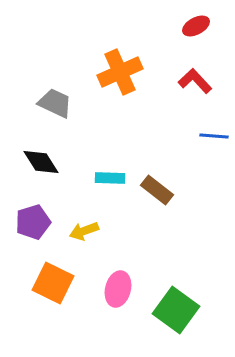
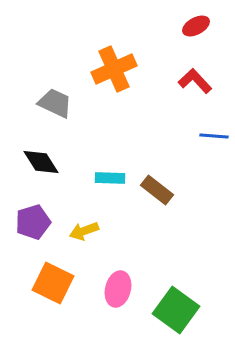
orange cross: moved 6 px left, 3 px up
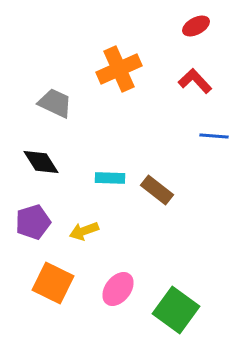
orange cross: moved 5 px right
pink ellipse: rotated 24 degrees clockwise
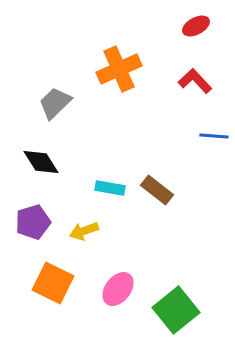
gray trapezoid: rotated 69 degrees counterclockwise
cyan rectangle: moved 10 px down; rotated 8 degrees clockwise
green square: rotated 15 degrees clockwise
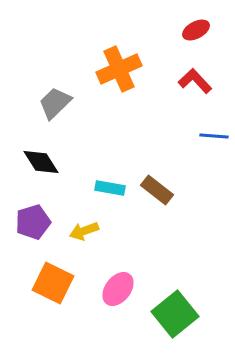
red ellipse: moved 4 px down
green square: moved 1 px left, 4 px down
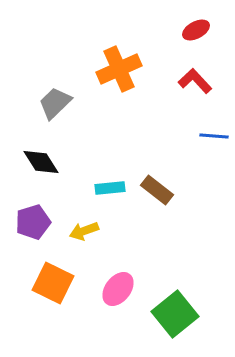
cyan rectangle: rotated 16 degrees counterclockwise
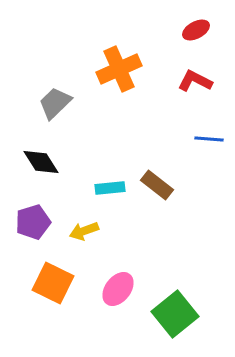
red L-shape: rotated 20 degrees counterclockwise
blue line: moved 5 px left, 3 px down
brown rectangle: moved 5 px up
